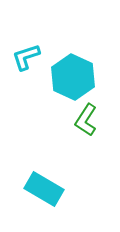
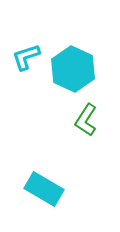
cyan hexagon: moved 8 px up
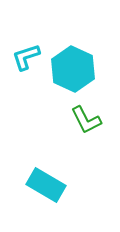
green L-shape: rotated 60 degrees counterclockwise
cyan rectangle: moved 2 px right, 4 px up
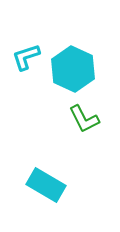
green L-shape: moved 2 px left, 1 px up
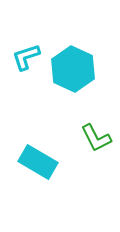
green L-shape: moved 12 px right, 19 px down
cyan rectangle: moved 8 px left, 23 px up
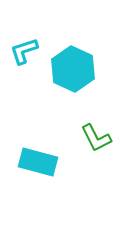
cyan L-shape: moved 2 px left, 6 px up
cyan rectangle: rotated 15 degrees counterclockwise
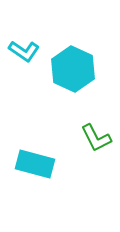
cyan L-shape: rotated 128 degrees counterclockwise
cyan rectangle: moved 3 px left, 2 px down
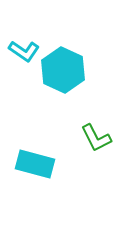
cyan hexagon: moved 10 px left, 1 px down
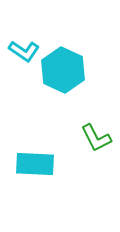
cyan rectangle: rotated 12 degrees counterclockwise
